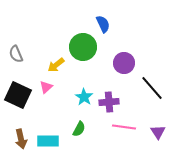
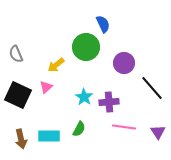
green circle: moved 3 px right
cyan rectangle: moved 1 px right, 5 px up
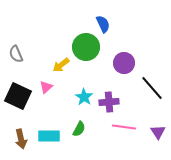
yellow arrow: moved 5 px right
black square: moved 1 px down
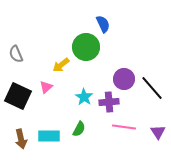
purple circle: moved 16 px down
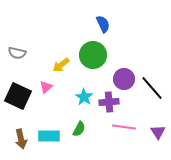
green circle: moved 7 px right, 8 px down
gray semicircle: moved 1 px right, 1 px up; rotated 54 degrees counterclockwise
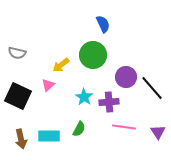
purple circle: moved 2 px right, 2 px up
pink triangle: moved 2 px right, 2 px up
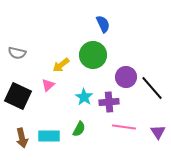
brown arrow: moved 1 px right, 1 px up
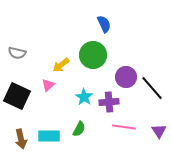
blue semicircle: moved 1 px right
black square: moved 1 px left
purple triangle: moved 1 px right, 1 px up
brown arrow: moved 1 px left, 1 px down
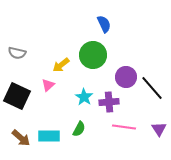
purple triangle: moved 2 px up
brown arrow: moved 1 px up; rotated 36 degrees counterclockwise
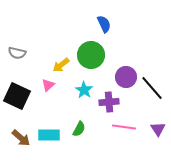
green circle: moved 2 px left
cyan star: moved 7 px up
purple triangle: moved 1 px left
cyan rectangle: moved 1 px up
